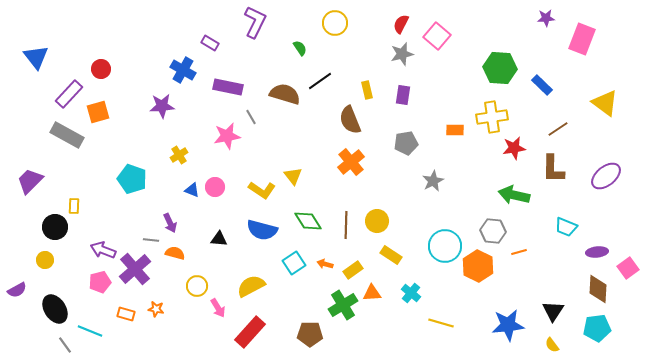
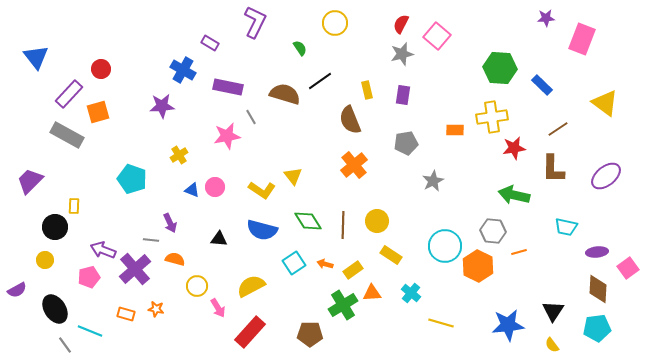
orange cross at (351, 162): moved 3 px right, 3 px down
brown line at (346, 225): moved 3 px left
cyan trapezoid at (566, 227): rotated 10 degrees counterclockwise
orange semicircle at (175, 253): moved 6 px down
pink pentagon at (100, 282): moved 11 px left, 5 px up
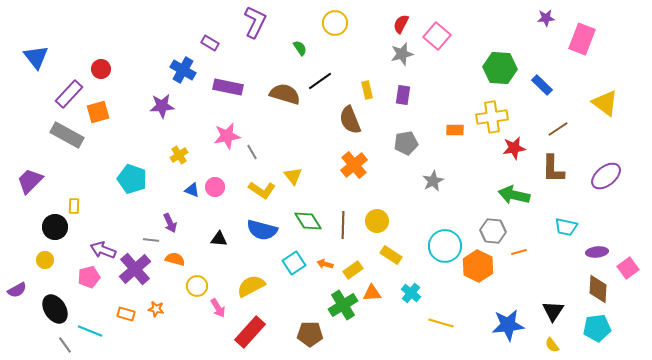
gray line at (251, 117): moved 1 px right, 35 px down
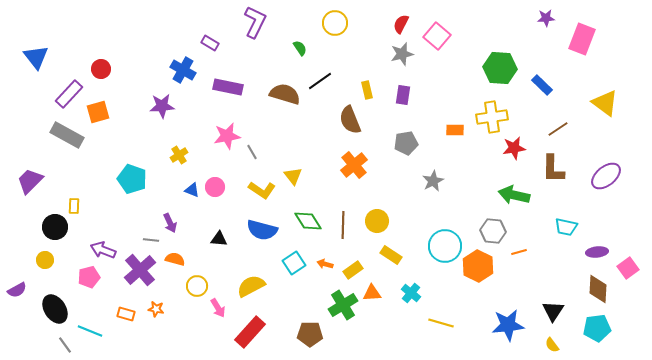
purple cross at (135, 269): moved 5 px right, 1 px down
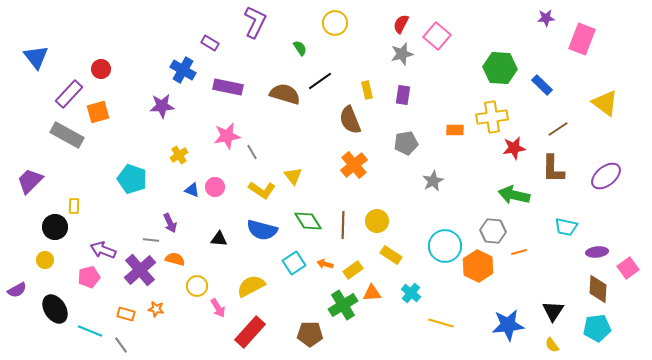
gray line at (65, 345): moved 56 px right
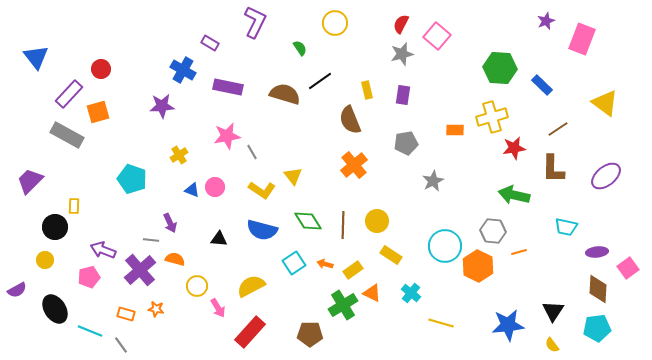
purple star at (546, 18): moved 3 px down; rotated 18 degrees counterclockwise
yellow cross at (492, 117): rotated 8 degrees counterclockwise
orange triangle at (372, 293): rotated 30 degrees clockwise
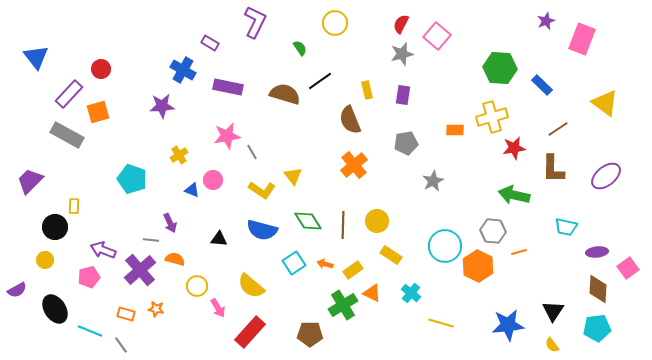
pink circle at (215, 187): moved 2 px left, 7 px up
yellow semicircle at (251, 286): rotated 112 degrees counterclockwise
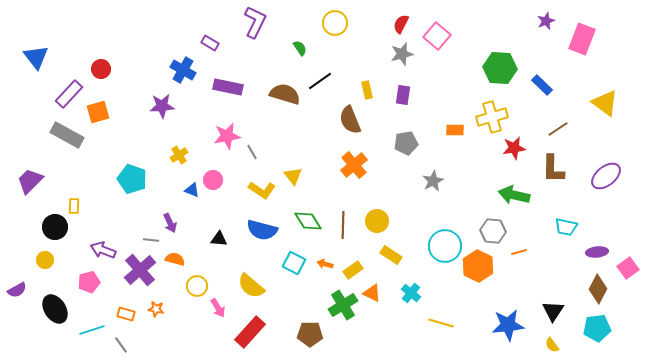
cyan square at (294, 263): rotated 30 degrees counterclockwise
pink pentagon at (89, 277): moved 5 px down
brown diamond at (598, 289): rotated 24 degrees clockwise
cyan line at (90, 331): moved 2 px right, 1 px up; rotated 40 degrees counterclockwise
